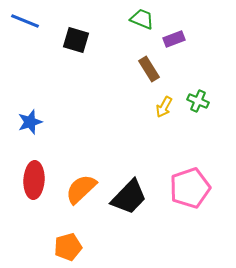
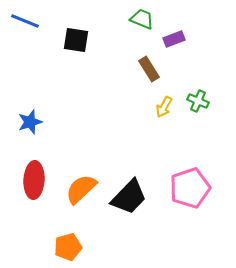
black square: rotated 8 degrees counterclockwise
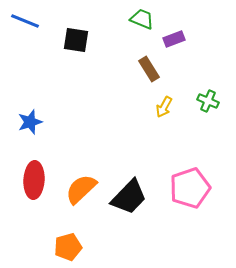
green cross: moved 10 px right
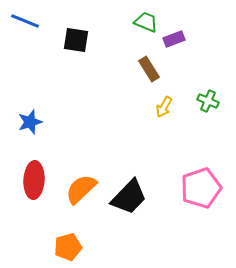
green trapezoid: moved 4 px right, 3 px down
pink pentagon: moved 11 px right
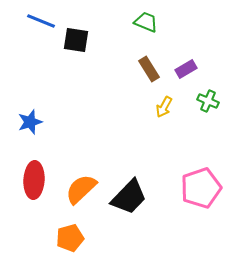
blue line: moved 16 px right
purple rectangle: moved 12 px right, 30 px down; rotated 10 degrees counterclockwise
orange pentagon: moved 2 px right, 9 px up
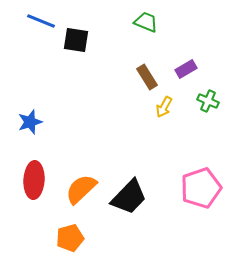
brown rectangle: moved 2 px left, 8 px down
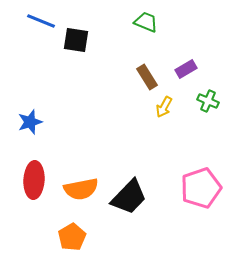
orange semicircle: rotated 148 degrees counterclockwise
orange pentagon: moved 2 px right, 1 px up; rotated 16 degrees counterclockwise
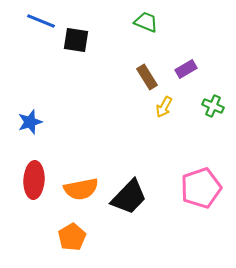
green cross: moved 5 px right, 5 px down
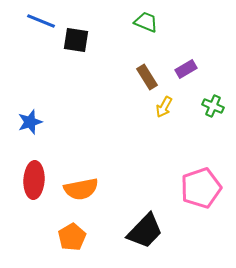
black trapezoid: moved 16 px right, 34 px down
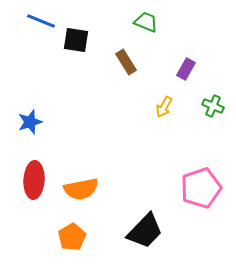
purple rectangle: rotated 30 degrees counterclockwise
brown rectangle: moved 21 px left, 15 px up
